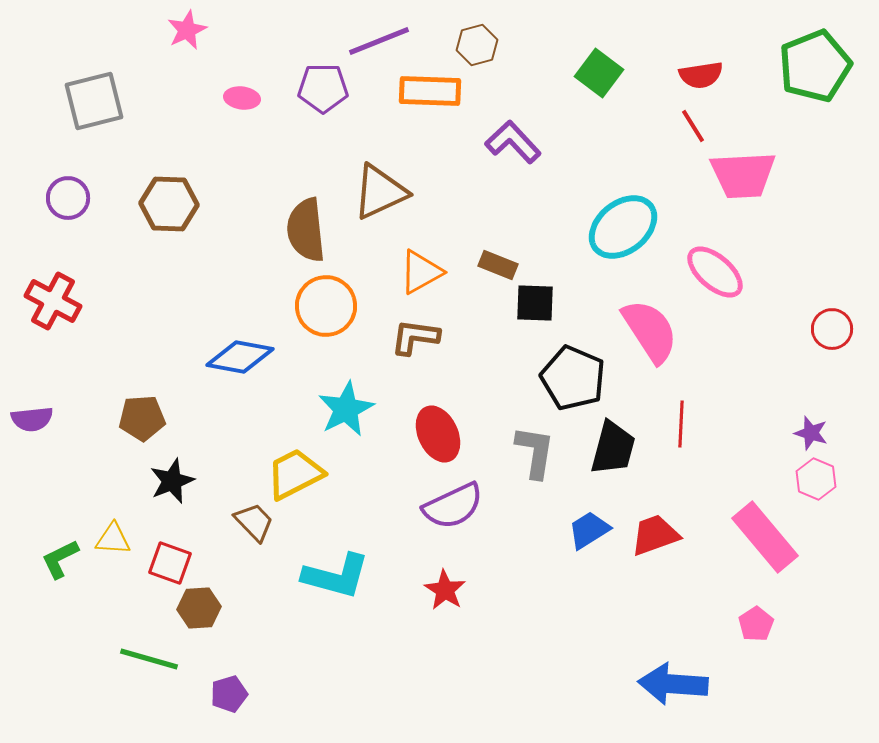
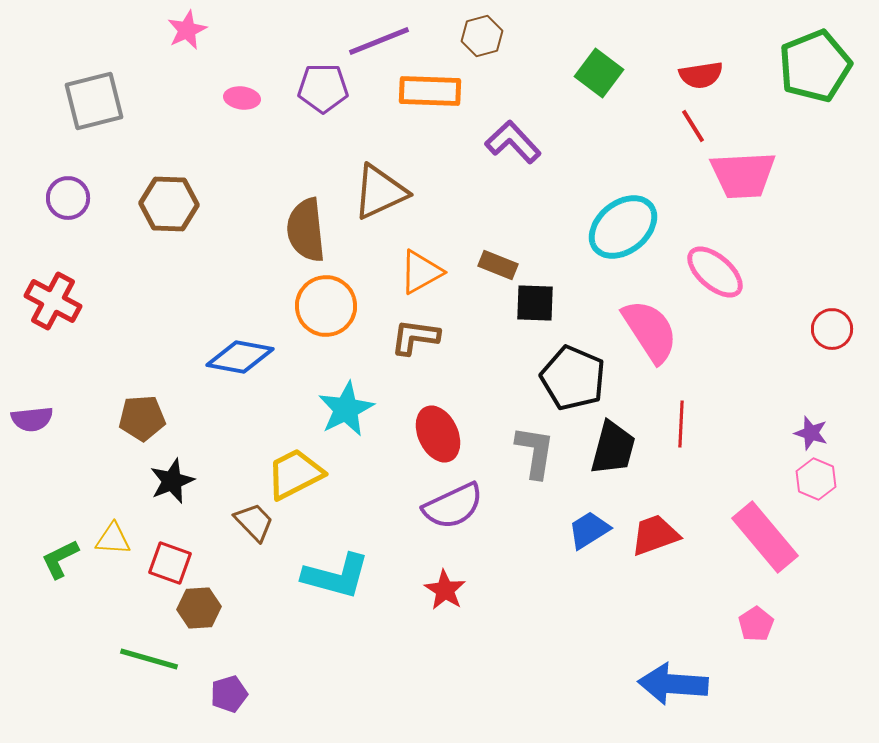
brown hexagon at (477, 45): moved 5 px right, 9 px up
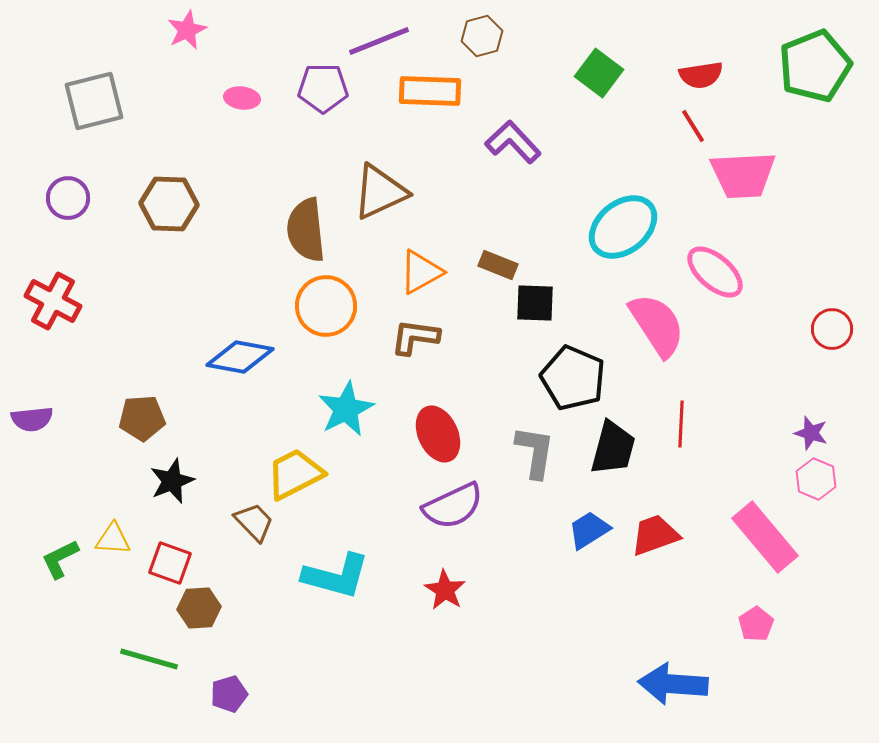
pink semicircle at (650, 331): moved 7 px right, 6 px up
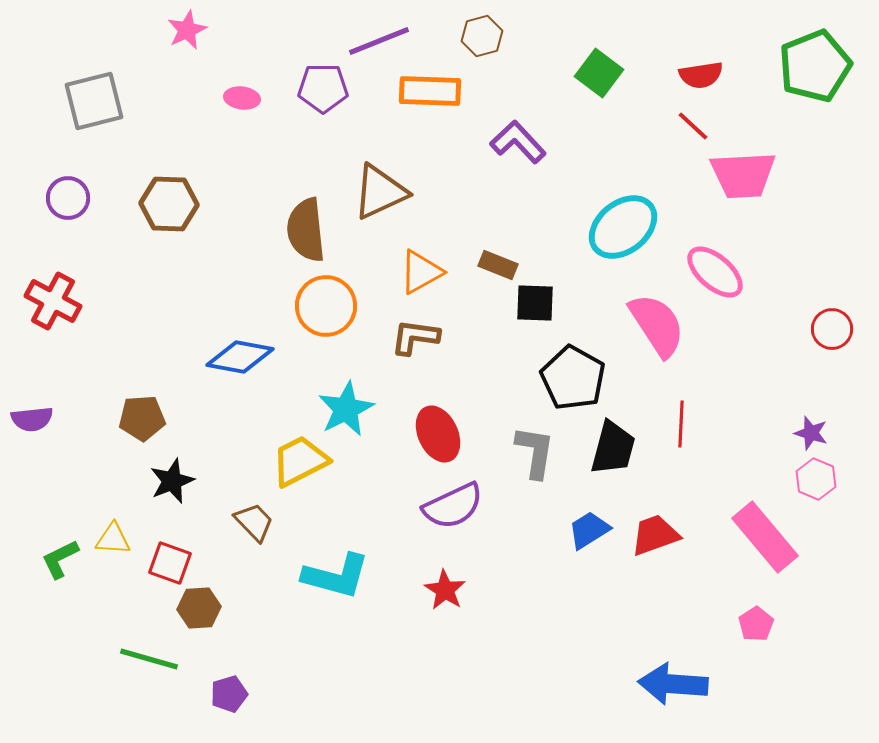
red line at (693, 126): rotated 15 degrees counterclockwise
purple L-shape at (513, 142): moved 5 px right
black pentagon at (573, 378): rotated 6 degrees clockwise
yellow trapezoid at (295, 474): moved 5 px right, 13 px up
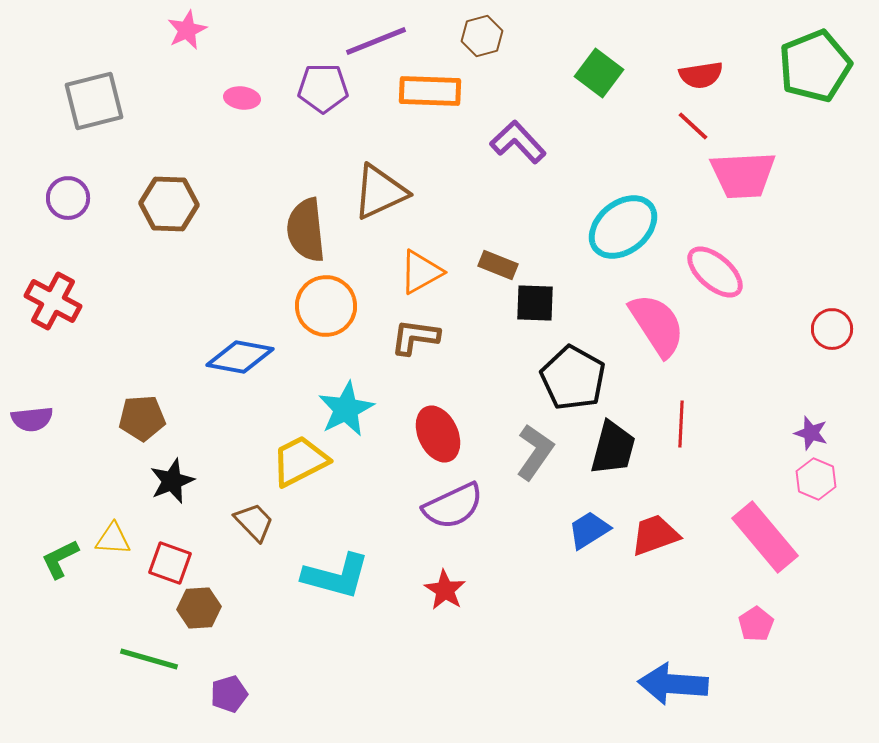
purple line at (379, 41): moved 3 px left
gray L-shape at (535, 452): rotated 26 degrees clockwise
